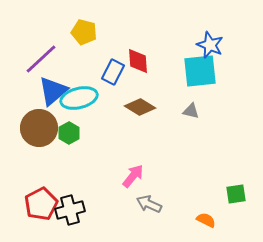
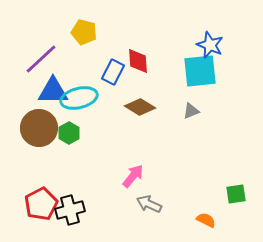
blue triangle: rotated 40 degrees clockwise
gray triangle: rotated 36 degrees counterclockwise
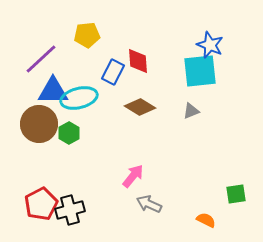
yellow pentagon: moved 3 px right, 3 px down; rotated 20 degrees counterclockwise
brown circle: moved 4 px up
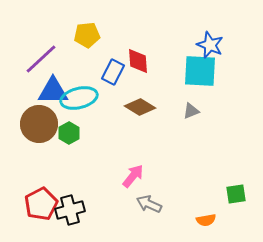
cyan square: rotated 9 degrees clockwise
orange semicircle: rotated 144 degrees clockwise
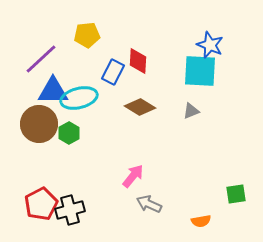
red diamond: rotated 8 degrees clockwise
orange semicircle: moved 5 px left, 1 px down
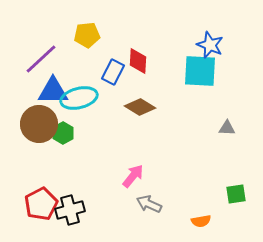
gray triangle: moved 36 px right, 17 px down; rotated 24 degrees clockwise
green hexagon: moved 6 px left
